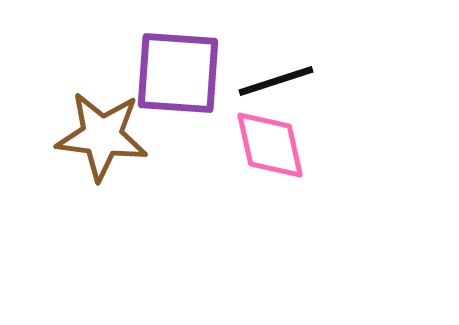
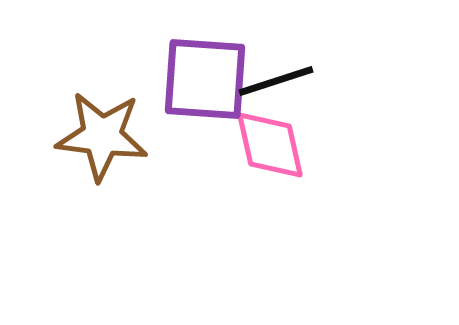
purple square: moved 27 px right, 6 px down
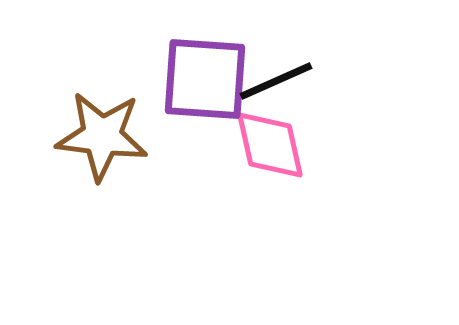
black line: rotated 6 degrees counterclockwise
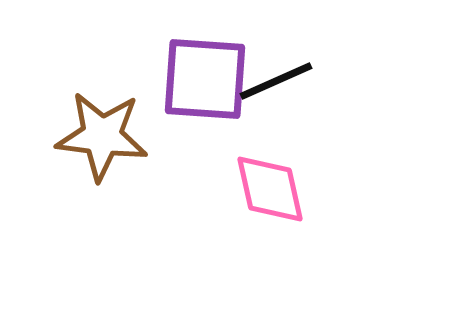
pink diamond: moved 44 px down
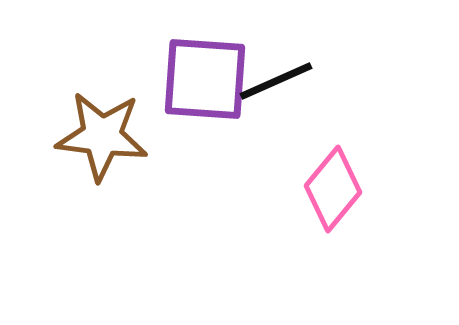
pink diamond: moved 63 px right; rotated 52 degrees clockwise
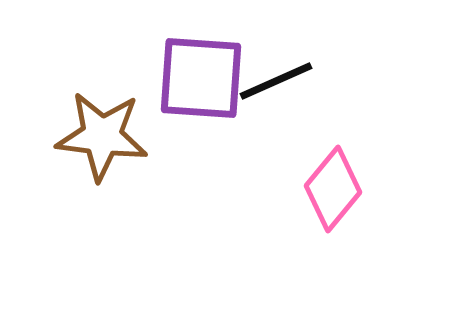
purple square: moved 4 px left, 1 px up
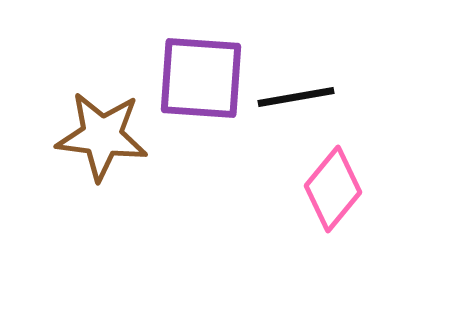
black line: moved 20 px right, 16 px down; rotated 14 degrees clockwise
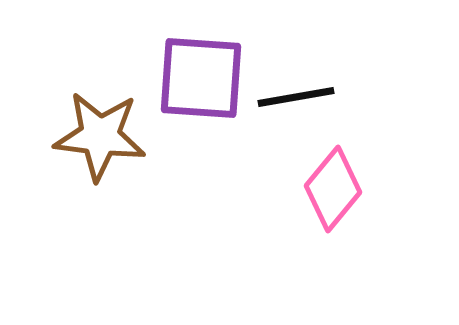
brown star: moved 2 px left
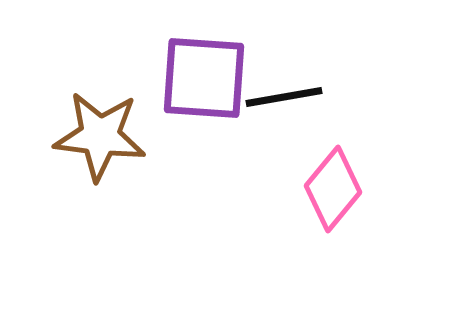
purple square: moved 3 px right
black line: moved 12 px left
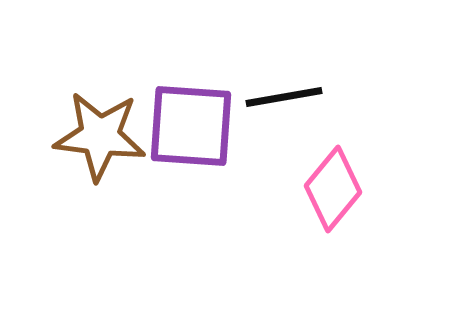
purple square: moved 13 px left, 48 px down
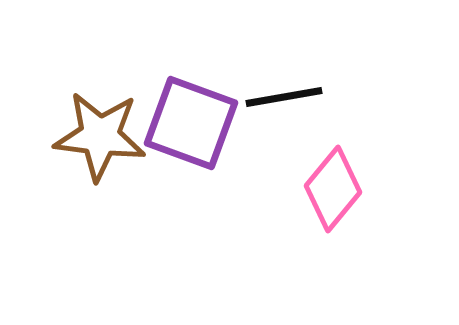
purple square: moved 3 px up; rotated 16 degrees clockwise
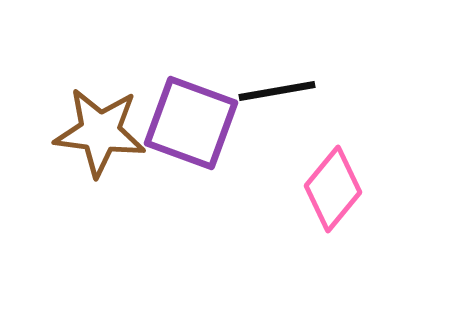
black line: moved 7 px left, 6 px up
brown star: moved 4 px up
